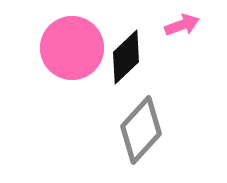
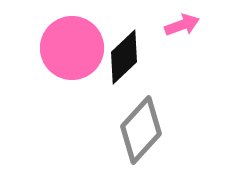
black diamond: moved 2 px left
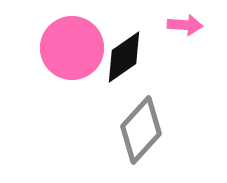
pink arrow: moved 3 px right; rotated 24 degrees clockwise
black diamond: rotated 8 degrees clockwise
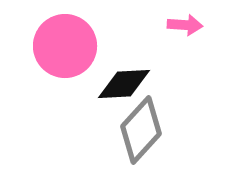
pink circle: moved 7 px left, 2 px up
black diamond: moved 27 px down; rotated 32 degrees clockwise
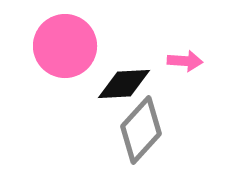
pink arrow: moved 36 px down
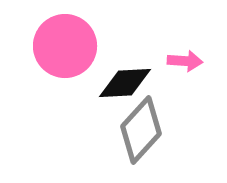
black diamond: moved 1 px right, 1 px up
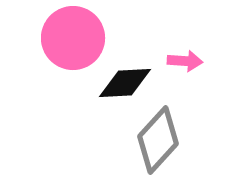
pink circle: moved 8 px right, 8 px up
gray diamond: moved 17 px right, 10 px down
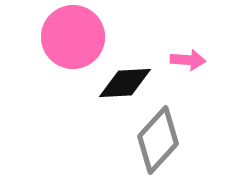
pink circle: moved 1 px up
pink arrow: moved 3 px right, 1 px up
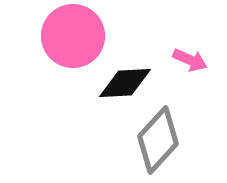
pink circle: moved 1 px up
pink arrow: moved 2 px right; rotated 20 degrees clockwise
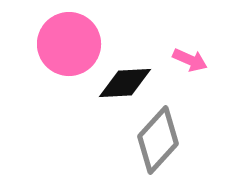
pink circle: moved 4 px left, 8 px down
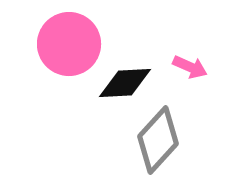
pink arrow: moved 7 px down
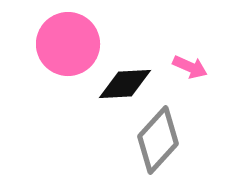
pink circle: moved 1 px left
black diamond: moved 1 px down
